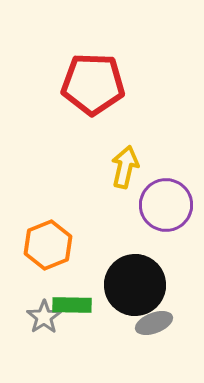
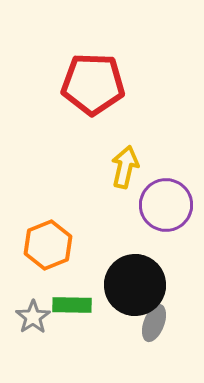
gray star: moved 11 px left
gray ellipse: rotated 48 degrees counterclockwise
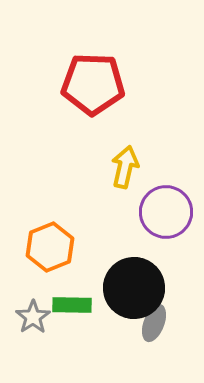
purple circle: moved 7 px down
orange hexagon: moved 2 px right, 2 px down
black circle: moved 1 px left, 3 px down
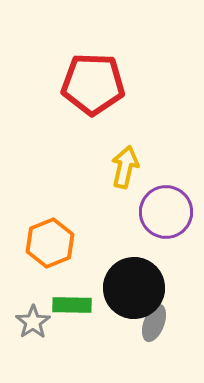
orange hexagon: moved 4 px up
gray star: moved 5 px down
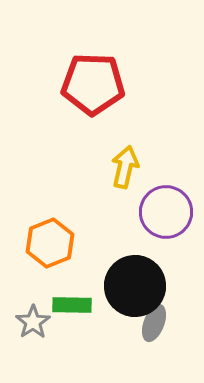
black circle: moved 1 px right, 2 px up
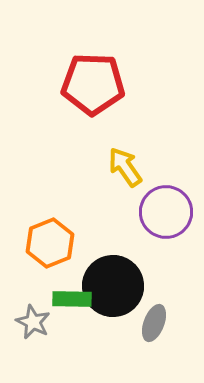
yellow arrow: rotated 48 degrees counterclockwise
black circle: moved 22 px left
green rectangle: moved 6 px up
gray star: rotated 12 degrees counterclockwise
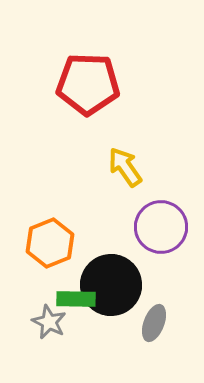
red pentagon: moved 5 px left
purple circle: moved 5 px left, 15 px down
black circle: moved 2 px left, 1 px up
green rectangle: moved 4 px right
gray star: moved 16 px right
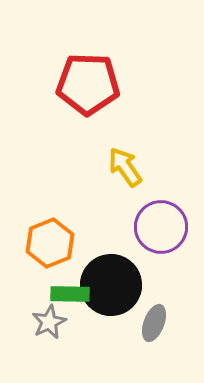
green rectangle: moved 6 px left, 5 px up
gray star: rotated 20 degrees clockwise
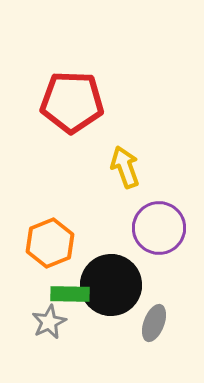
red pentagon: moved 16 px left, 18 px down
yellow arrow: rotated 15 degrees clockwise
purple circle: moved 2 px left, 1 px down
